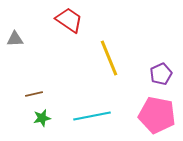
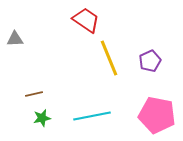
red trapezoid: moved 17 px right
purple pentagon: moved 11 px left, 13 px up
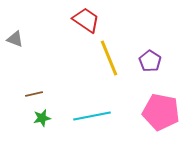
gray triangle: rotated 24 degrees clockwise
purple pentagon: rotated 15 degrees counterclockwise
pink pentagon: moved 4 px right, 3 px up
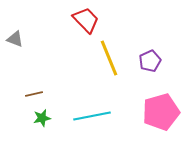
red trapezoid: rotated 12 degrees clockwise
purple pentagon: rotated 15 degrees clockwise
pink pentagon: rotated 27 degrees counterclockwise
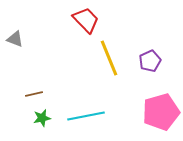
cyan line: moved 6 px left
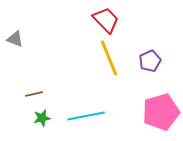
red trapezoid: moved 20 px right
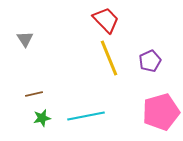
gray triangle: moved 10 px right; rotated 36 degrees clockwise
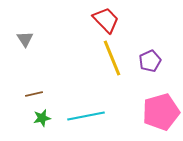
yellow line: moved 3 px right
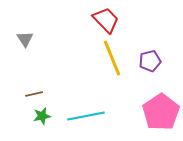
purple pentagon: rotated 10 degrees clockwise
pink pentagon: rotated 18 degrees counterclockwise
green star: moved 2 px up
